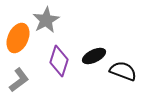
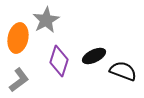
orange ellipse: rotated 12 degrees counterclockwise
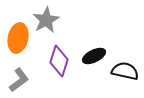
black semicircle: moved 2 px right; rotated 8 degrees counterclockwise
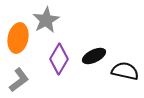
purple diamond: moved 2 px up; rotated 12 degrees clockwise
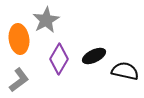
orange ellipse: moved 1 px right, 1 px down; rotated 20 degrees counterclockwise
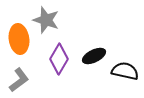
gray star: rotated 24 degrees counterclockwise
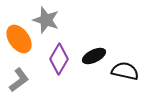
orange ellipse: rotated 28 degrees counterclockwise
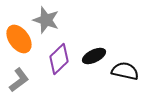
purple diamond: rotated 16 degrees clockwise
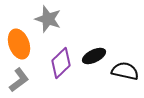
gray star: moved 2 px right, 1 px up
orange ellipse: moved 5 px down; rotated 16 degrees clockwise
purple diamond: moved 2 px right, 4 px down
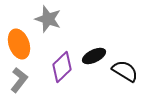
purple diamond: moved 1 px right, 4 px down
black semicircle: rotated 20 degrees clockwise
gray L-shape: rotated 15 degrees counterclockwise
